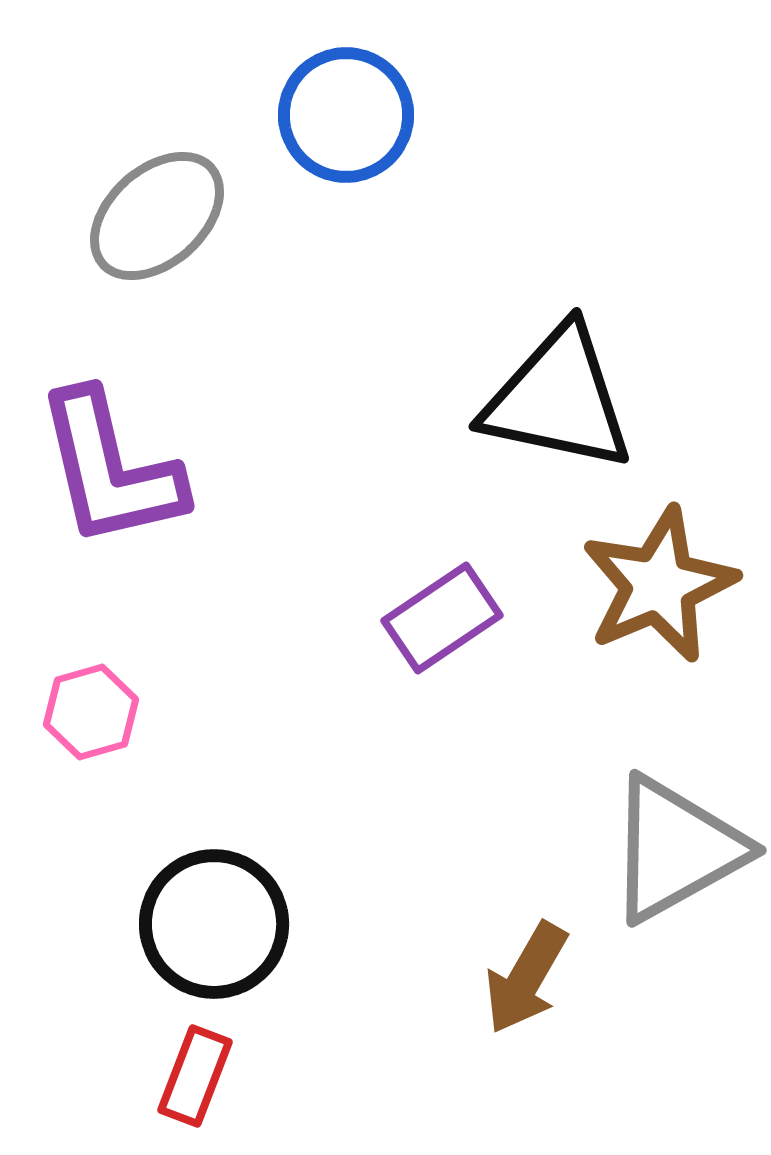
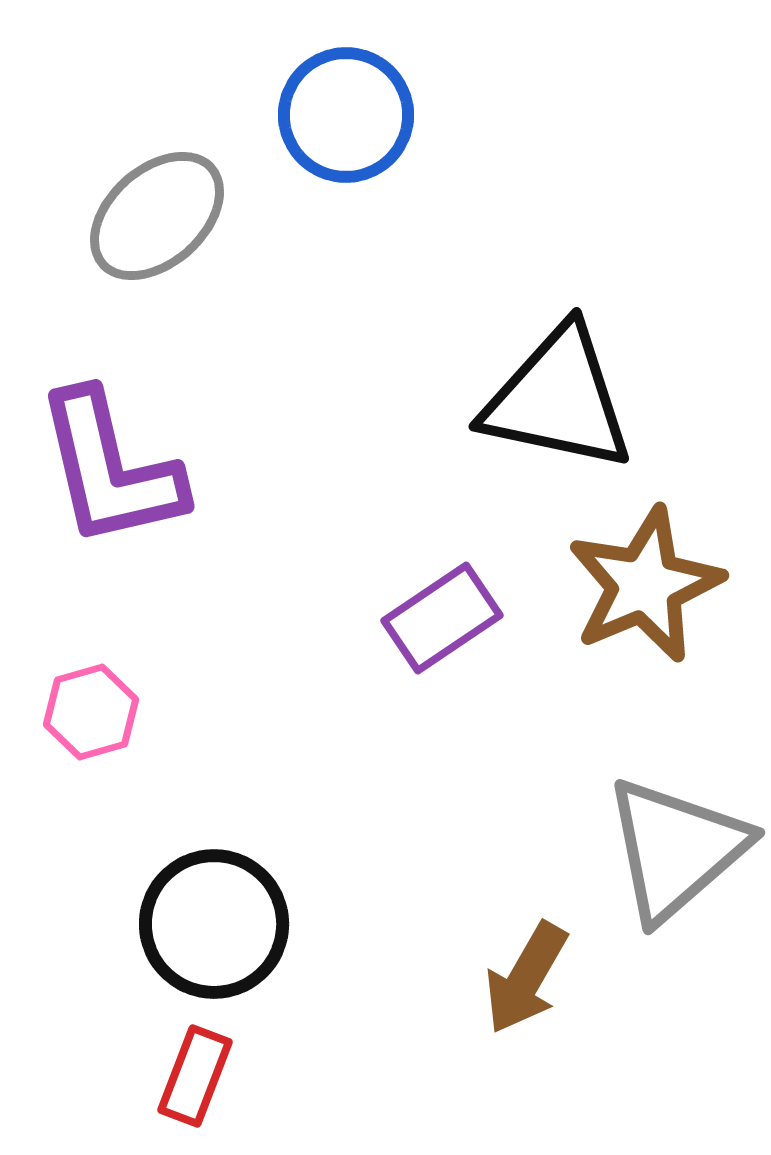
brown star: moved 14 px left
gray triangle: rotated 12 degrees counterclockwise
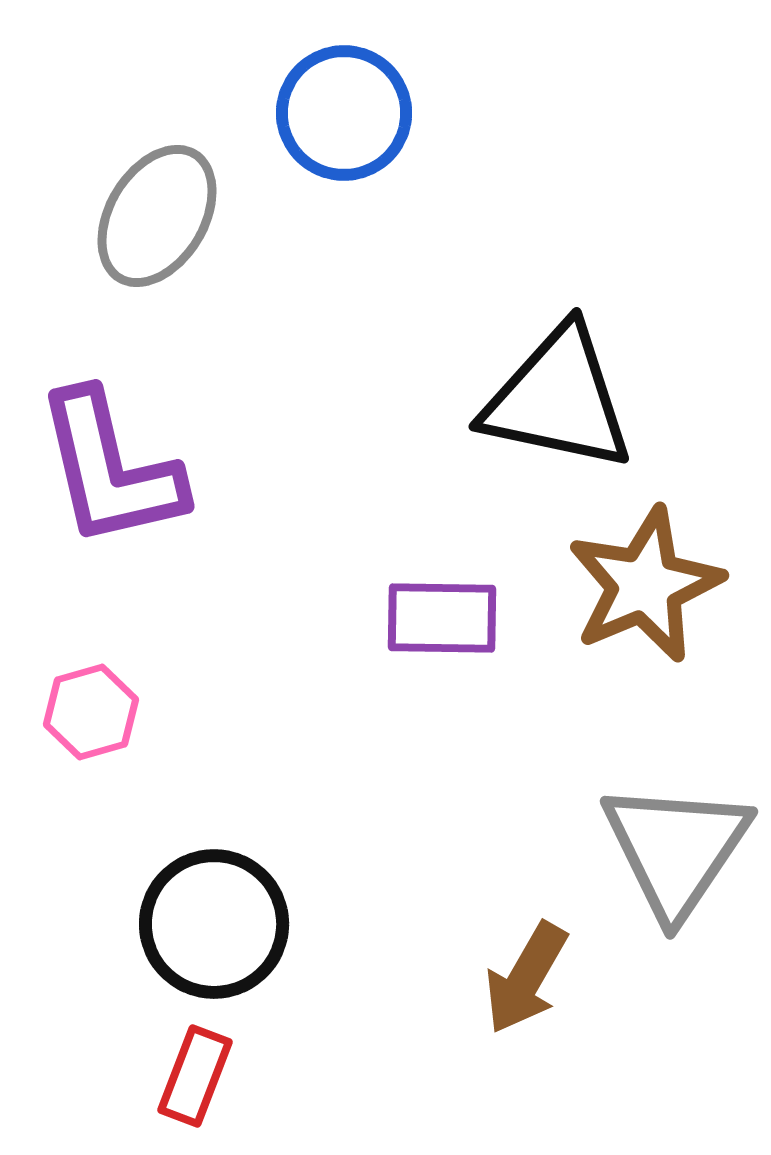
blue circle: moved 2 px left, 2 px up
gray ellipse: rotated 17 degrees counterclockwise
purple rectangle: rotated 35 degrees clockwise
gray triangle: rotated 15 degrees counterclockwise
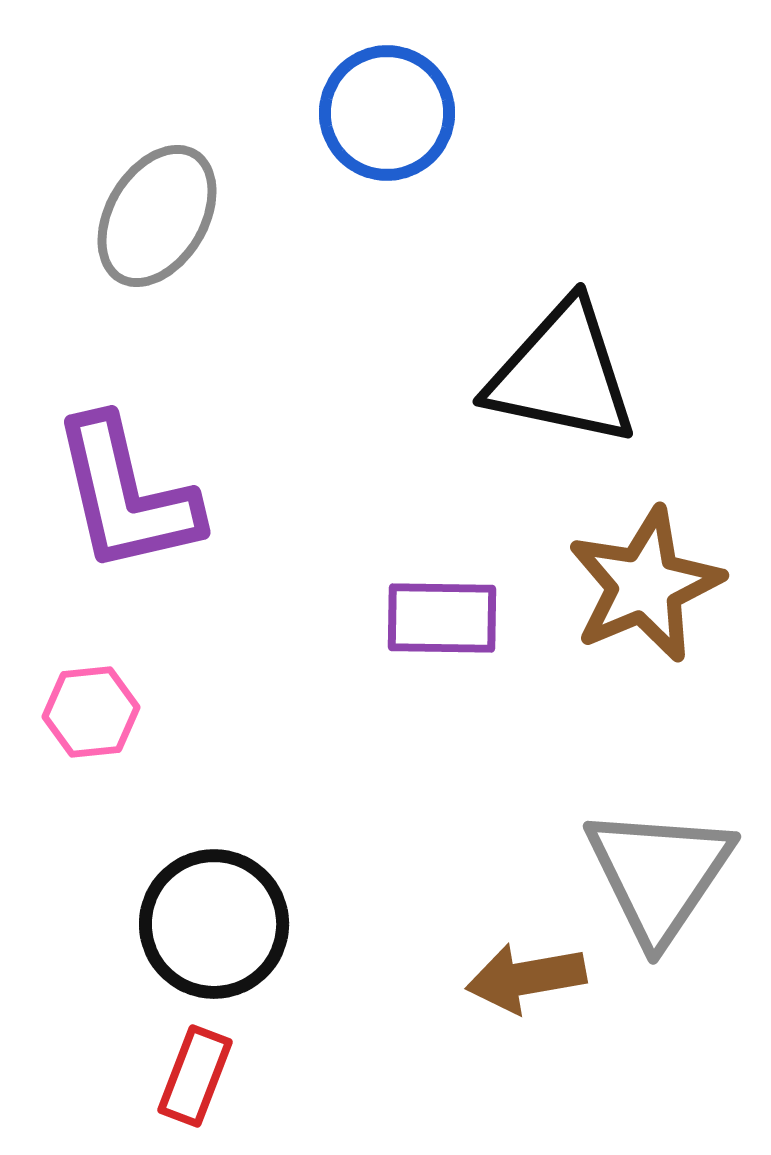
blue circle: moved 43 px right
black triangle: moved 4 px right, 25 px up
purple L-shape: moved 16 px right, 26 px down
pink hexagon: rotated 10 degrees clockwise
gray triangle: moved 17 px left, 25 px down
brown arrow: rotated 50 degrees clockwise
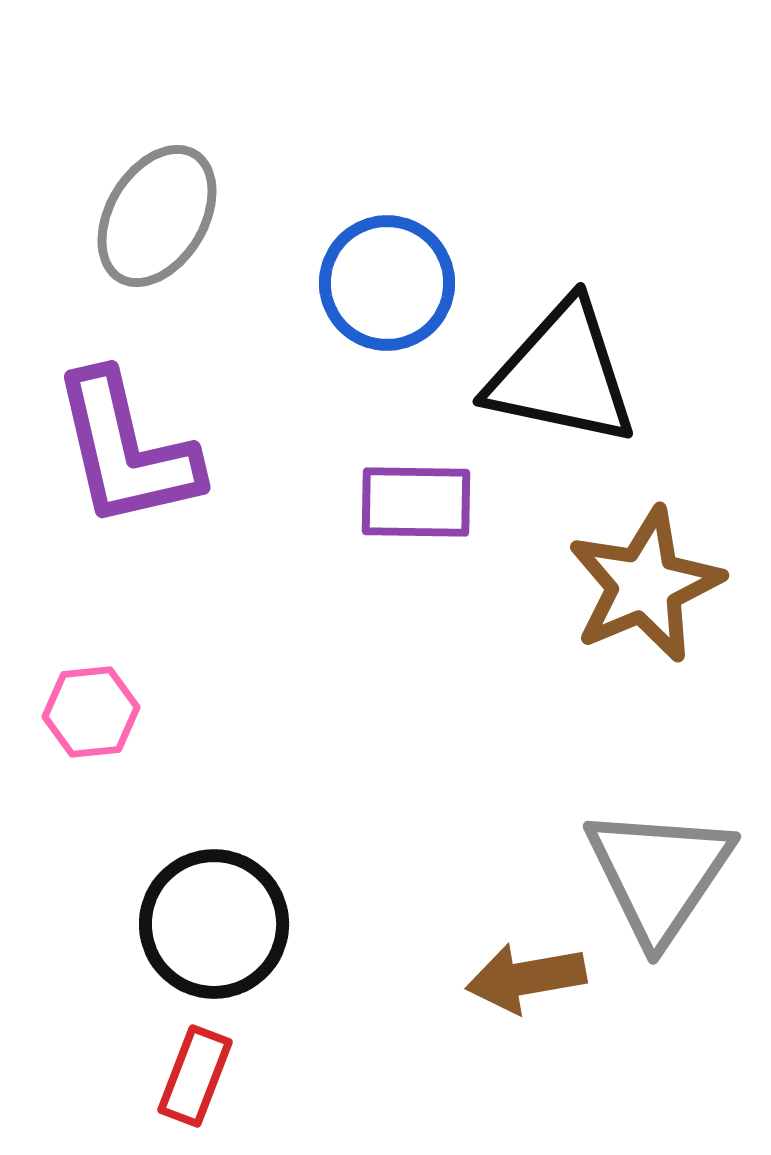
blue circle: moved 170 px down
purple L-shape: moved 45 px up
purple rectangle: moved 26 px left, 116 px up
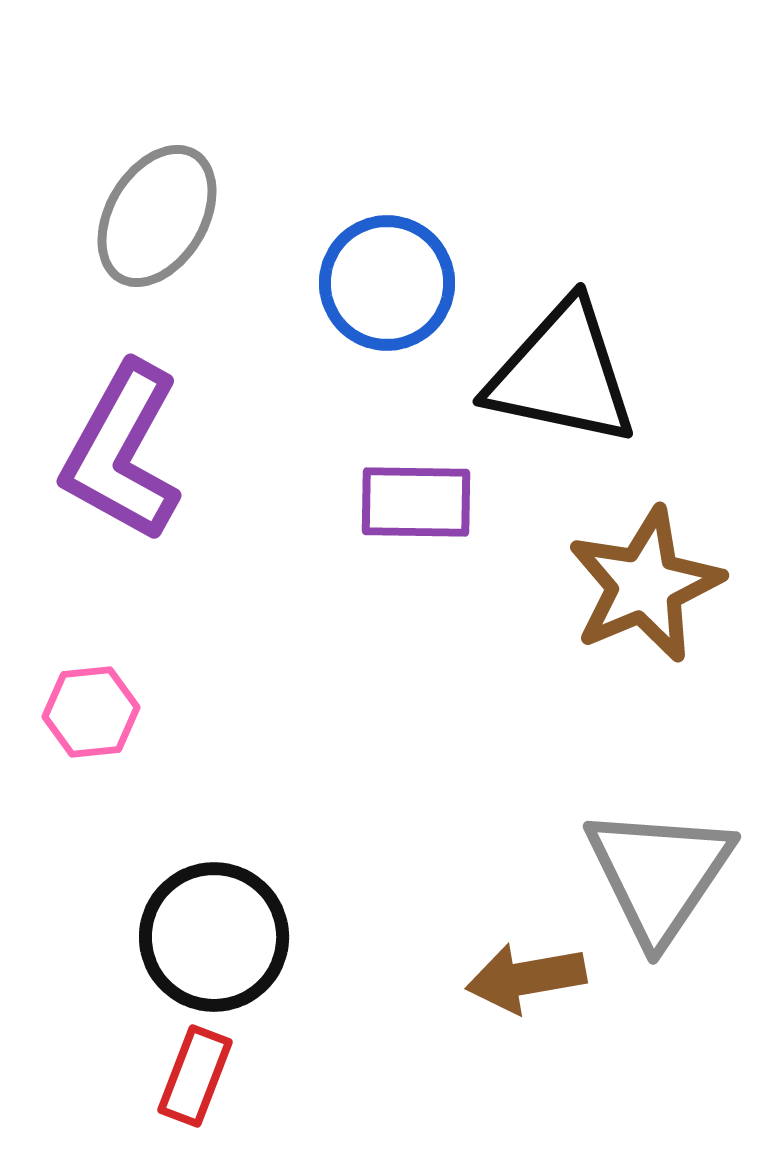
purple L-shape: moved 4 px left, 2 px down; rotated 42 degrees clockwise
black circle: moved 13 px down
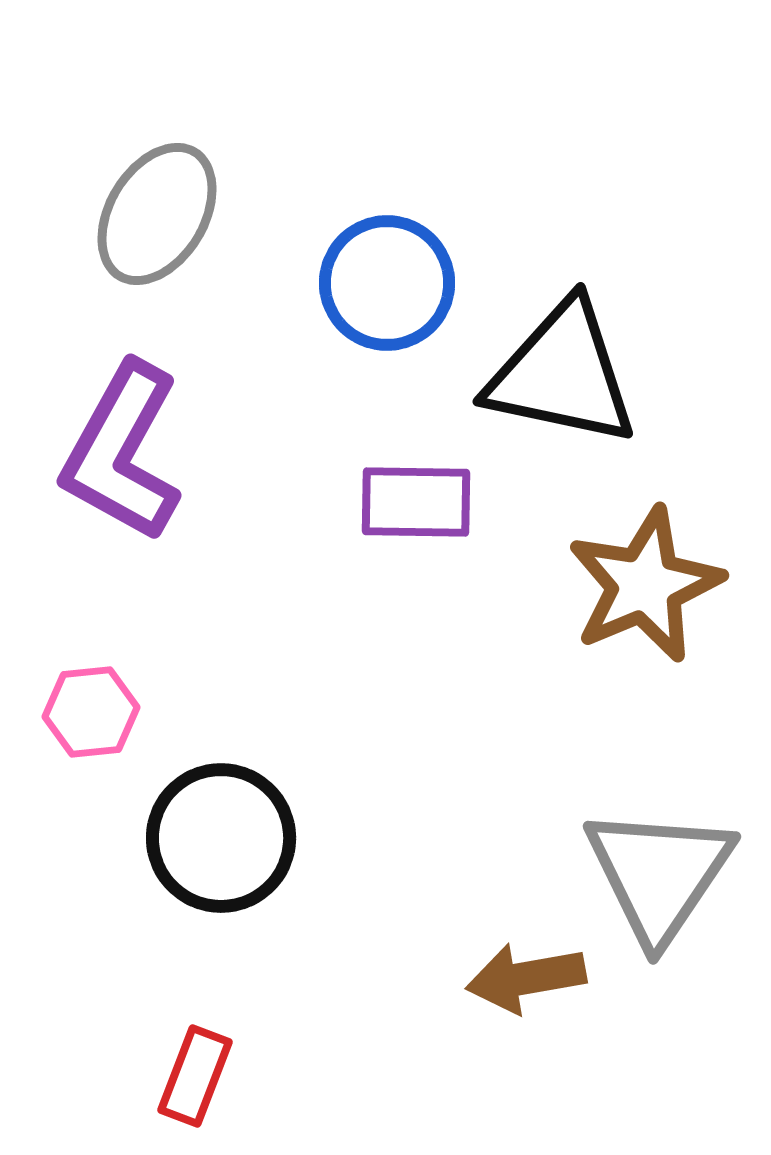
gray ellipse: moved 2 px up
black circle: moved 7 px right, 99 px up
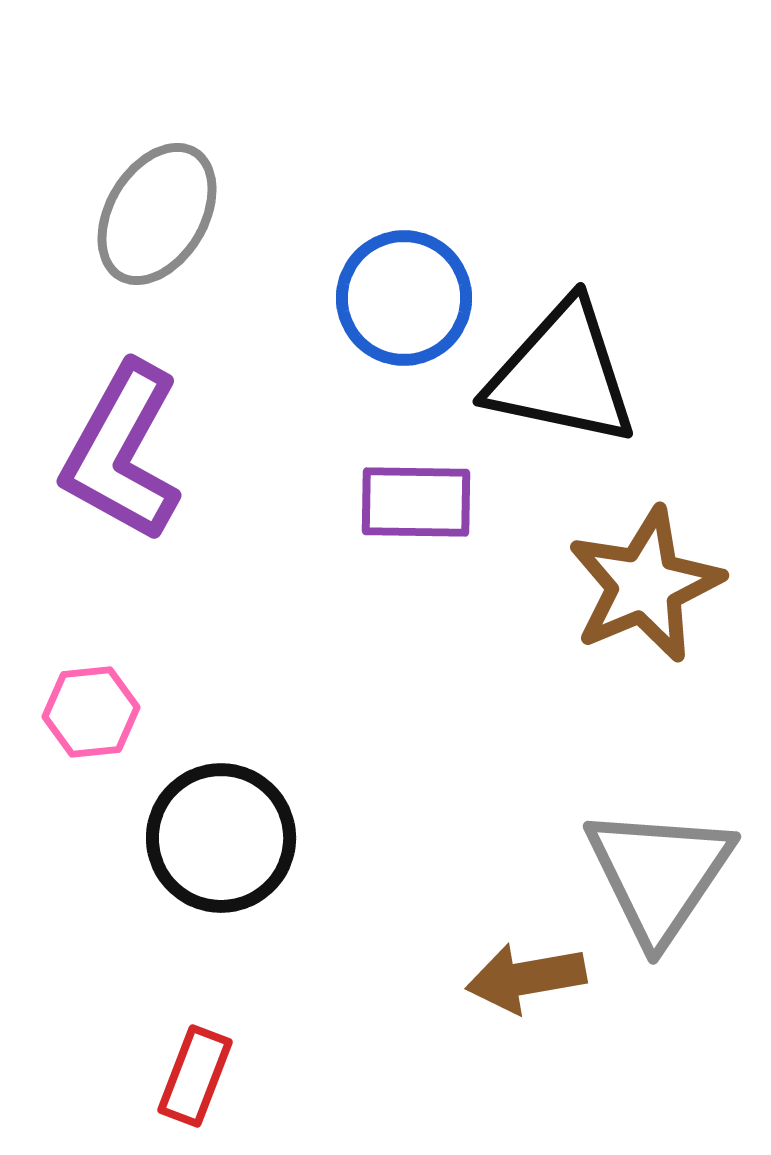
blue circle: moved 17 px right, 15 px down
